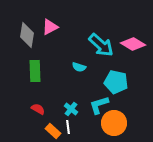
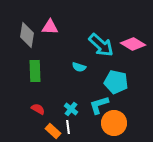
pink triangle: rotated 30 degrees clockwise
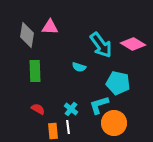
cyan arrow: rotated 12 degrees clockwise
cyan pentagon: moved 2 px right, 1 px down
orange rectangle: rotated 42 degrees clockwise
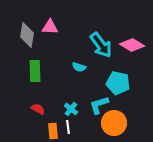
pink diamond: moved 1 px left, 1 px down
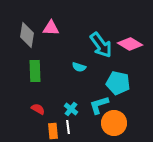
pink triangle: moved 1 px right, 1 px down
pink diamond: moved 2 px left, 1 px up
